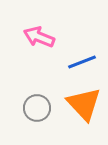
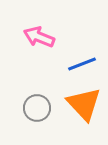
blue line: moved 2 px down
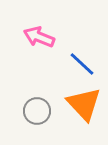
blue line: rotated 64 degrees clockwise
gray circle: moved 3 px down
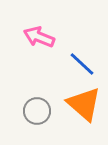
orange triangle: rotated 6 degrees counterclockwise
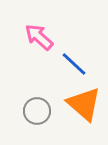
pink arrow: rotated 20 degrees clockwise
blue line: moved 8 px left
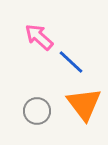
blue line: moved 3 px left, 2 px up
orange triangle: rotated 12 degrees clockwise
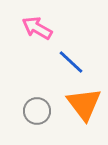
pink arrow: moved 2 px left, 9 px up; rotated 12 degrees counterclockwise
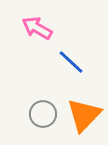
orange triangle: moved 11 px down; rotated 21 degrees clockwise
gray circle: moved 6 px right, 3 px down
